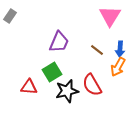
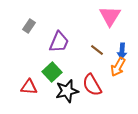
gray rectangle: moved 19 px right, 10 px down
blue arrow: moved 2 px right, 2 px down
green square: rotated 12 degrees counterclockwise
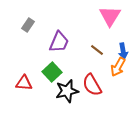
gray rectangle: moved 1 px left, 1 px up
blue arrow: moved 1 px right; rotated 14 degrees counterclockwise
red triangle: moved 5 px left, 4 px up
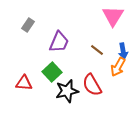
pink triangle: moved 3 px right
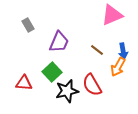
pink triangle: moved 1 px left, 1 px up; rotated 35 degrees clockwise
gray rectangle: rotated 64 degrees counterclockwise
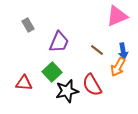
pink triangle: moved 5 px right, 1 px down
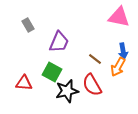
pink triangle: moved 2 px right, 1 px down; rotated 35 degrees clockwise
brown line: moved 2 px left, 9 px down
green square: rotated 18 degrees counterclockwise
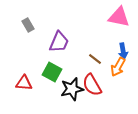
black star: moved 5 px right, 2 px up
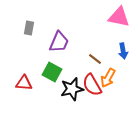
gray rectangle: moved 1 px right, 3 px down; rotated 40 degrees clockwise
orange arrow: moved 10 px left, 11 px down
